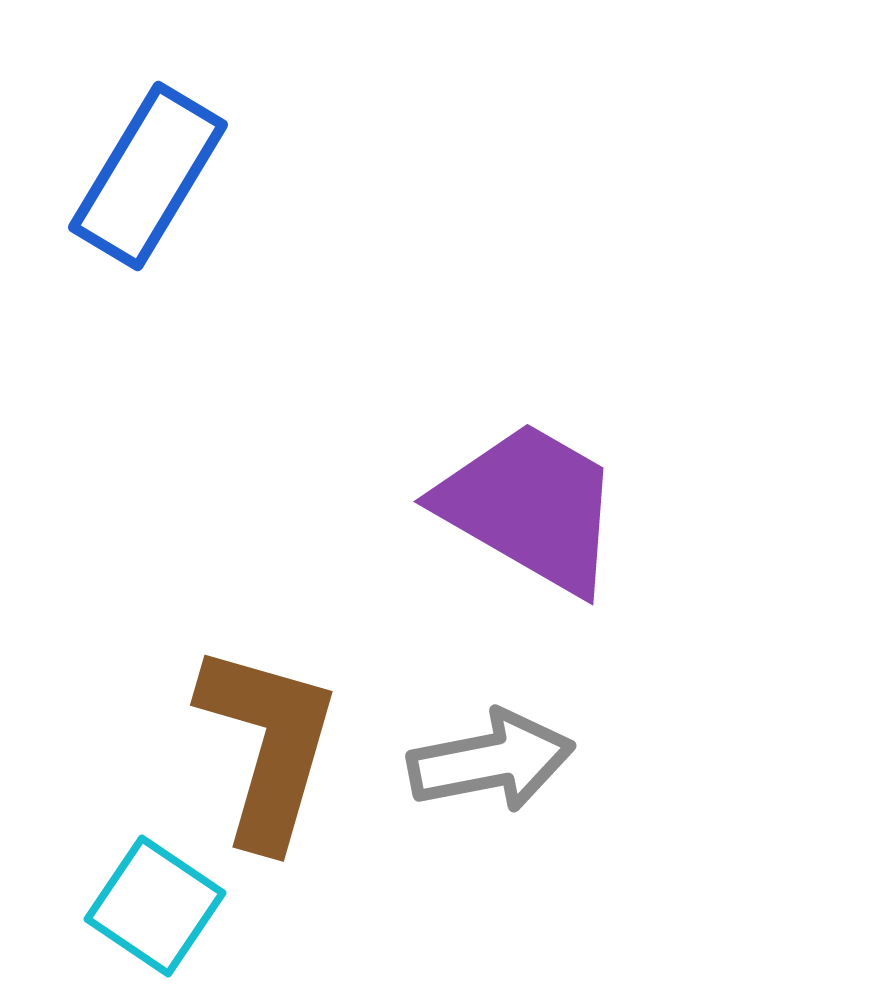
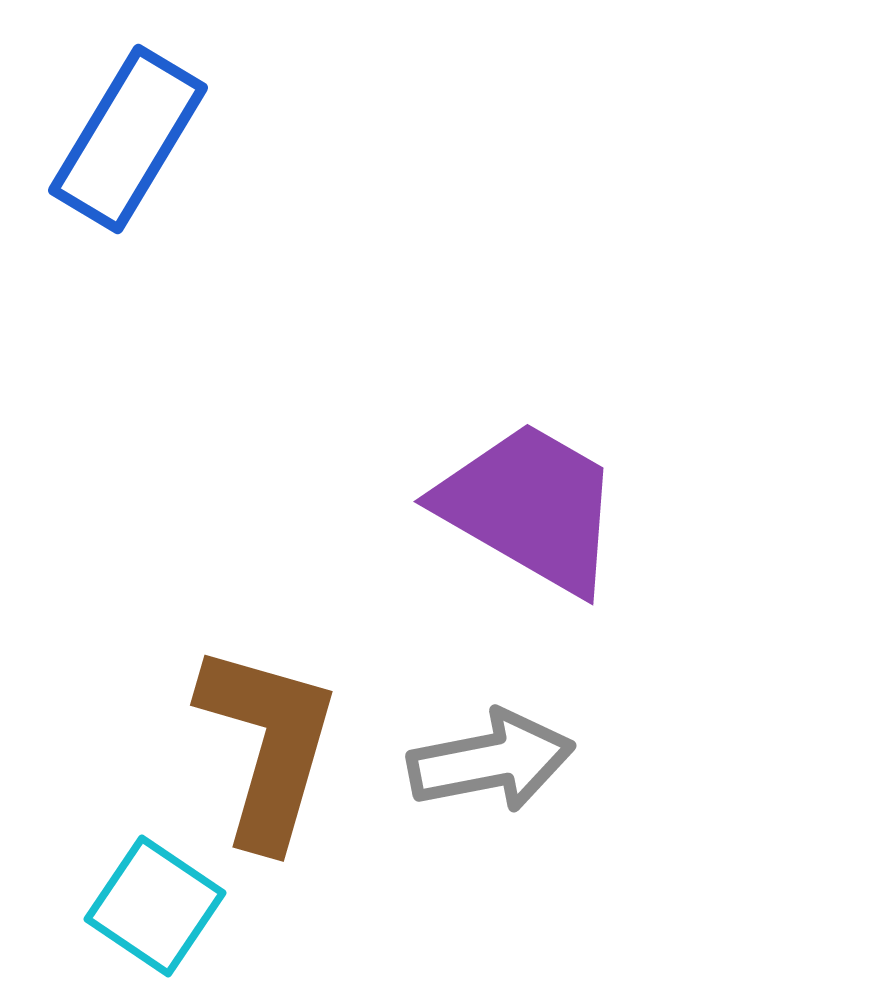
blue rectangle: moved 20 px left, 37 px up
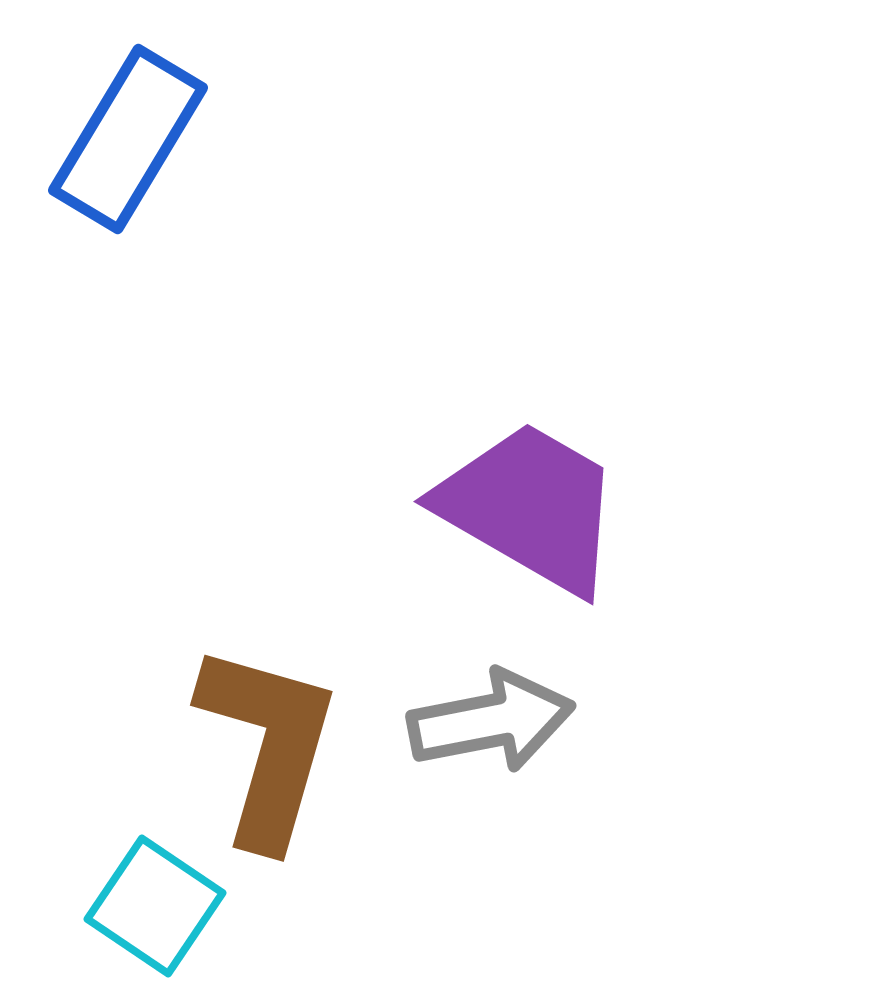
gray arrow: moved 40 px up
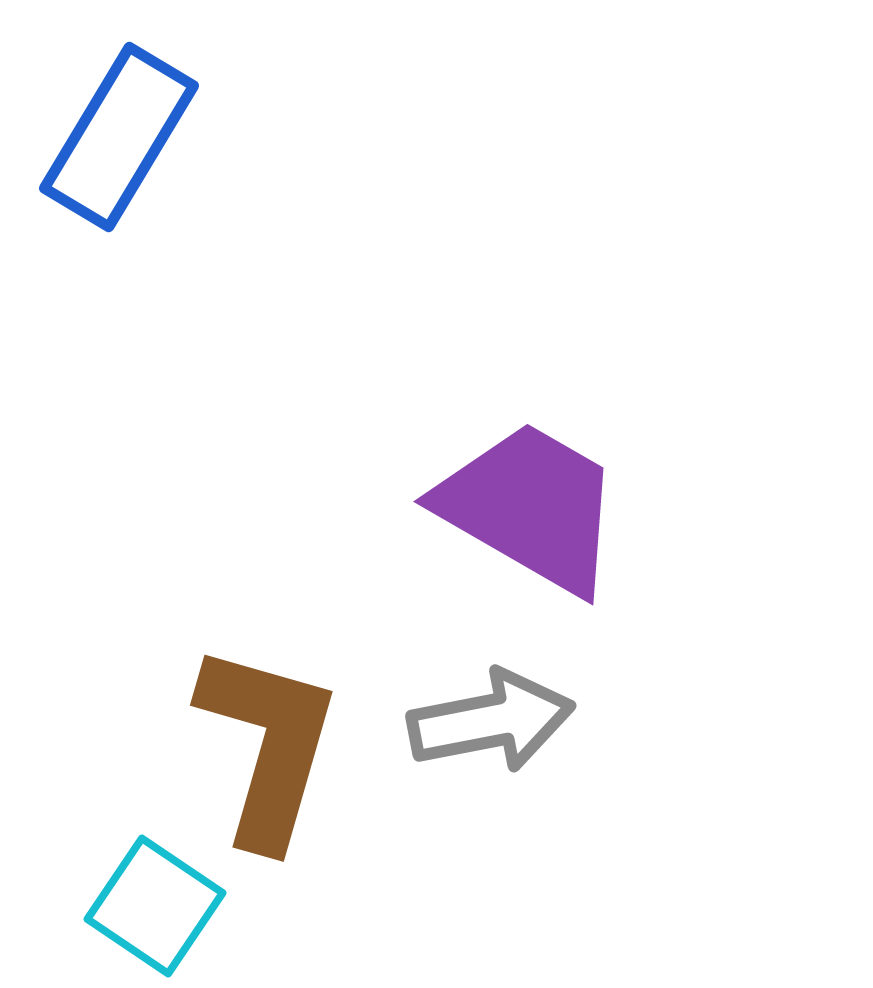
blue rectangle: moved 9 px left, 2 px up
